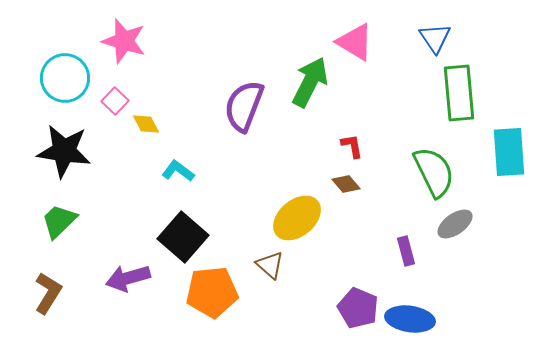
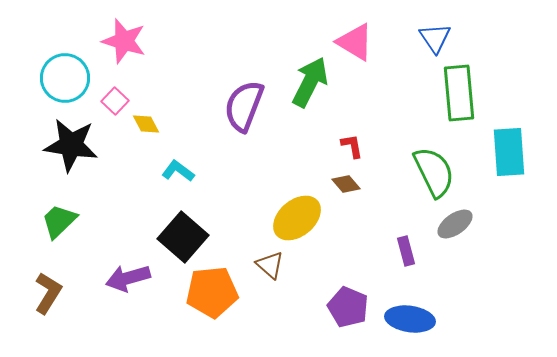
black star: moved 7 px right, 6 px up
purple pentagon: moved 10 px left, 1 px up
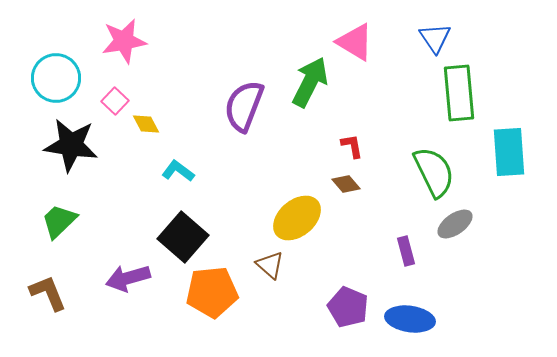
pink star: rotated 27 degrees counterclockwise
cyan circle: moved 9 px left
brown L-shape: rotated 54 degrees counterclockwise
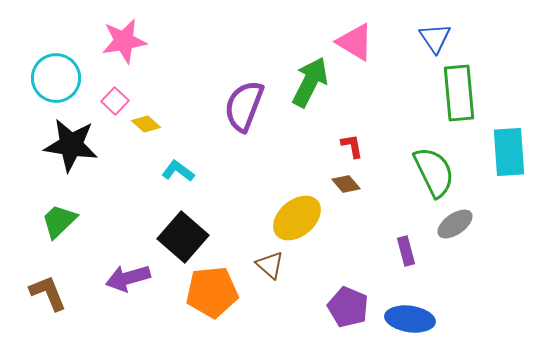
yellow diamond: rotated 20 degrees counterclockwise
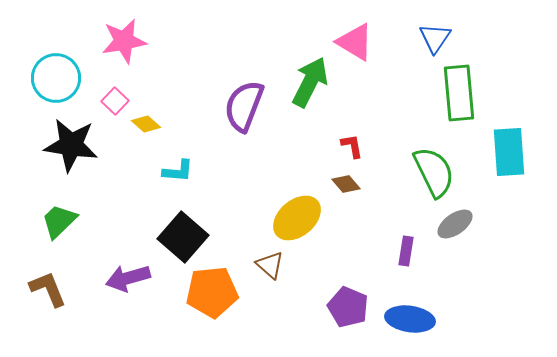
blue triangle: rotated 8 degrees clockwise
cyan L-shape: rotated 148 degrees clockwise
purple rectangle: rotated 24 degrees clockwise
brown L-shape: moved 4 px up
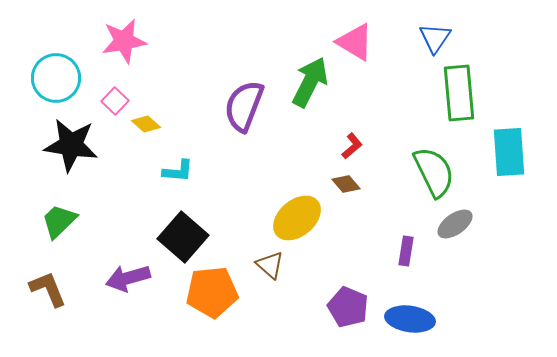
red L-shape: rotated 60 degrees clockwise
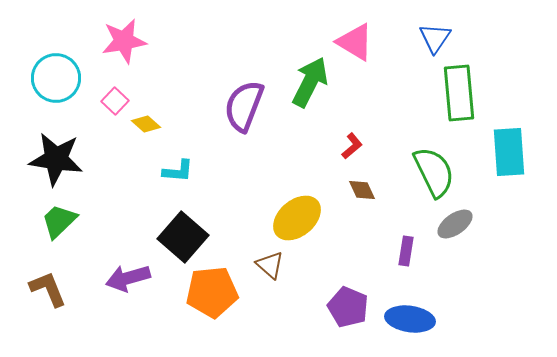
black star: moved 15 px left, 14 px down
brown diamond: moved 16 px right, 6 px down; rotated 16 degrees clockwise
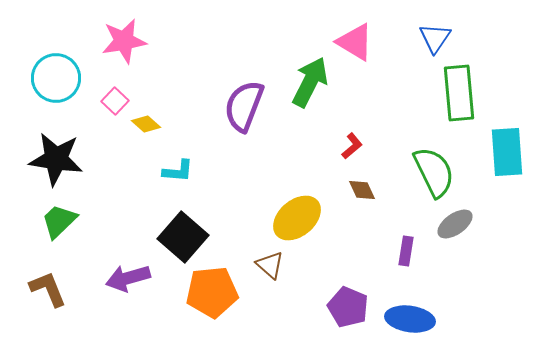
cyan rectangle: moved 2 px left
